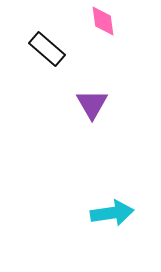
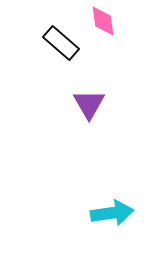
black rectangle: moved 14 px right, 6 px up
purple triangle: moved 3 px left
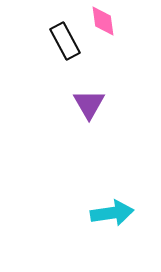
black rectangle: moved 4 px right, 2 px up; rotated 21 degrees clockwise
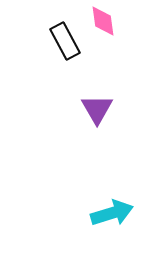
purple triangle: moved 8 px right, 5 px down
cyan arrow: rotated 9 degrees counterclockwise
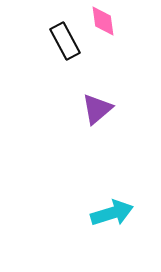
purple triangle: rotated 20 degrees clockwise
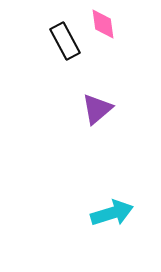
pink diamond: moved 3 px down
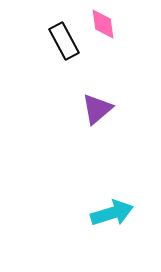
black rectangle: moved 1 px left
